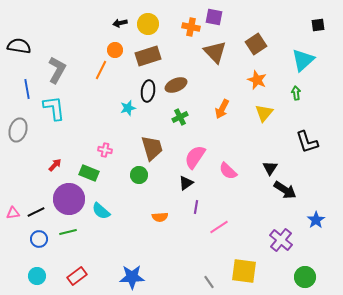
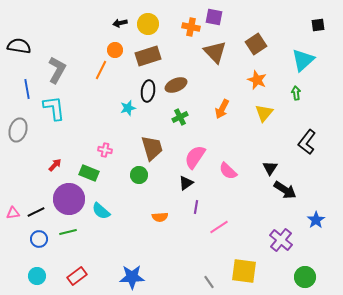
black L-shape at (307, 142): rotated 55 degrees clockwise
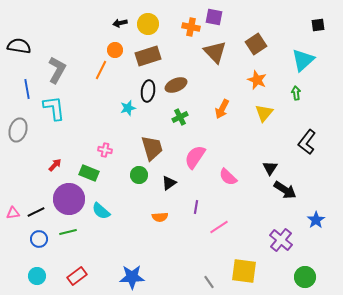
pink semicircle at (228, 171): moved 6 px down
black triangle at (186, 183): moved 17 px left
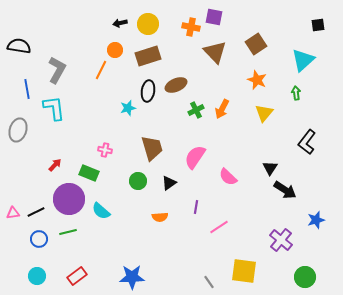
green cross at (180, 117): moved 16 px right, 7 px up
green circle at (139, 175): moved 1 px left, 6 px down
blue star at (316, 220): rotated 18 degrees clockwise
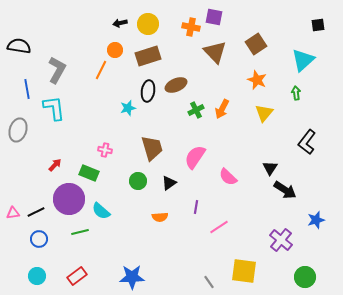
green line at (68, 232): moved 12 px right
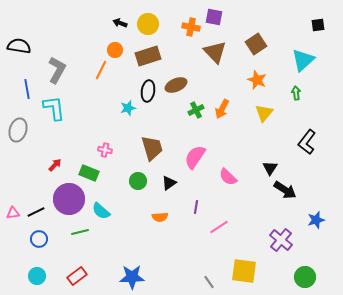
black arrow at (120, 23): rotated 32 degrees clockwise
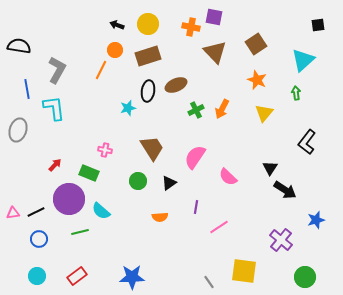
black arrow at (120, 23): moved 3 px left, 2 px down
brown trapezoid at (152, 148): rotated 16 degrees counterclockwise
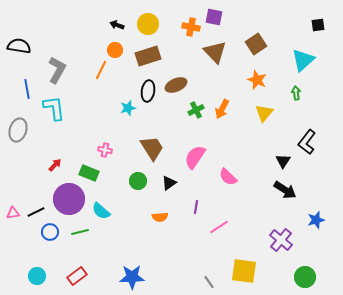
black triangle at (270, 168): moved 13 px right, 7 px up
blue circle at (39, 239): moved 11 px right, 7 px up
